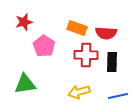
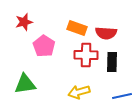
blue line: moved 4 px right
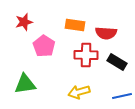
orange rectangle: moved 2 px left, 3 px up; rotated 12 degrees counterclockwise
black rectangle: moved 5 px right; rotated 60 degrees counterclockwise
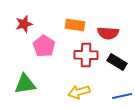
red star: moved 2 px down
red semicircle: moved 2 px right
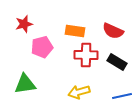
orange rectangle: moved 6 px down
red semicircle: moved 5 px right, 2 px up; rotated 20 degrees clockwise
pink pentagon: moved 2 px left, 1 px down; rotated 25 degrees clockwise
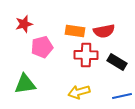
red semicircle: moved 9 px left; rotated 35 degrees counterclockwise
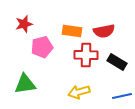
orange rectangle: moved 3 px left
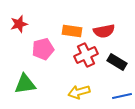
red star: moved 5 px left
pink pentagon: moved 1 px right, 2 px down
red cross: rotated 25 degrees counterclockwise
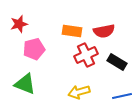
pink pentagon: moved 9 px left
green triangle: rotated 30 degrees clockwise
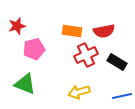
red star: moved 2 px left, 2 px down
